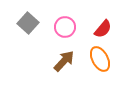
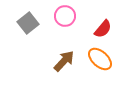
gray square: rotated 10 degrees clockwise
pink circle: moved 11 px up
orange ellipse: rotated 20 degrees counterclockwise
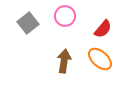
brown arrow: rotated 35 degrees counterclockwise
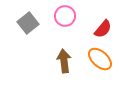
brown arrow: rotated 15 degrees counterclockwise
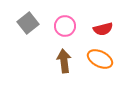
pink circle: moved 10 px down
red semicircle: rotated 36 degrees clockwise
orange ellipse: rotated 15 degrees counterclockwise
